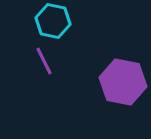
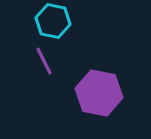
purple hexagon: moved 24 px left, 11 px down
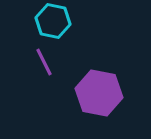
purple line: moved 1 px down
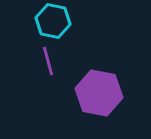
purple line: moved 4 px right, 1 px up; rotated 12 degrees clockwise
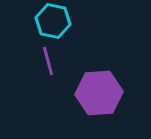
purple hexagon: rotated 15 degrees counterclockwise
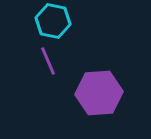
purple line: rotated 8 degrees counterclockwise
